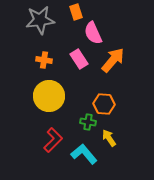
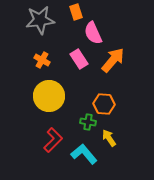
orange cross: moved 2 px left; rotated 21 degrees clockwise
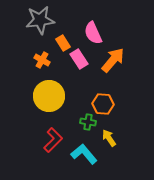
orange rectangle: moved 13 px left, 31 px down; rotated 14 degrees counterclockwise
orange hexagon: moved 1 px left
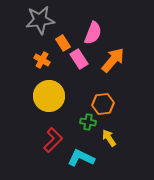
pink semicircle: rotated 135 degrees counterclockwise
orange hexagon: rotated 10 degrees counterclockwise
cyan L-shape: moved 3 px left, 4 px down; rotated 24 degrees counterclockwise
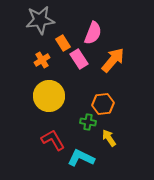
orange cross: rotated 28 degrees clockwise
red L-shape: rotated 75 degrees counterclockwise
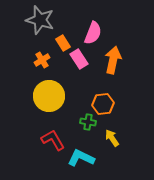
gray star: rotated 24 degrees clockwise
orange arrow: rotated 28 degrees counterclockwise
yellow arrow: moved 3 px right
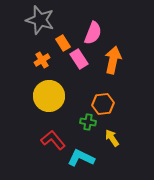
red L-shape: rotated 10 degrees counterclockwise
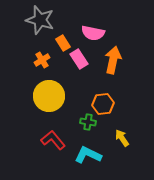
pink semicircle: rotated 80 degrees clockwise
yellow arrow: moved 10 px right
cyan L-shape: moved 7 px right, 3 px up
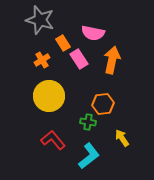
orange arrow: moved 1 px left
cyan L-shape: moved 1 px right, 1 px down; rotated 116 degrees clockwise
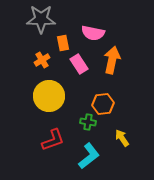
gray star: moved 1 px right, 1 px up; rotated 16 degrees counterclockwise
orange rectangle: rotated 21 degrees clockwise
pink rectangle: moved 5 px down
red L-shape: rotated 110 degrees clockwise
